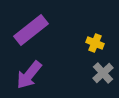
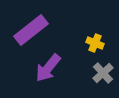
purple arrow: moved 19 px right, 7 px up
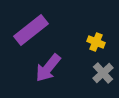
yellow cross: moved 1 px right, 1 px up
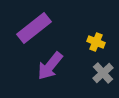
purple rectangle: moved 3 px right, 2 px up
purple arrow: moved 2 px right, 2 px up
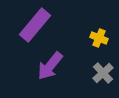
purple rectangle: moved 1 px right, 3 px up; rotated 12 degrees counterclockwise
yellow cross: moved 3 px right, 4 px up
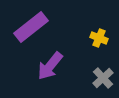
purple rectangle: moved 4 px left, 2 px down; rotated 12 degrees clockwise
gray cross: moved 5 px down
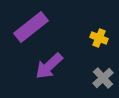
purple arrow: moved 1 px left; rotated 8 degrees clockwise
